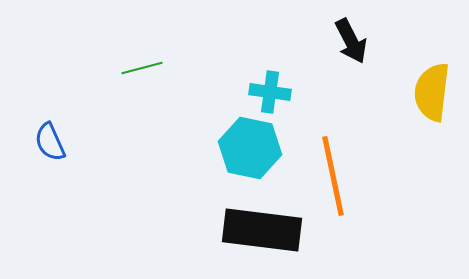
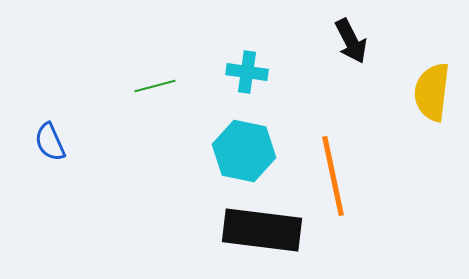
green line: moved 13 px right, 18 px down
cyan cross: moved 23 px left, 20 px up
cyan hexagon: moved 6 px left, 3 px down
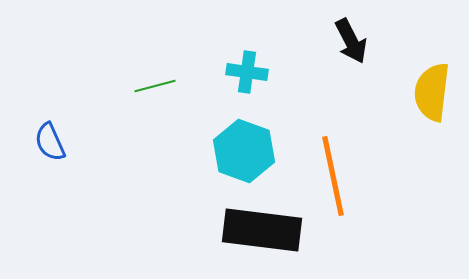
cyan hexagon: rotated 8 degrees clockwise
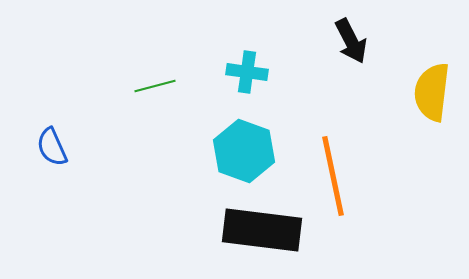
blue semicircle: moved 2 px right, 5 px down
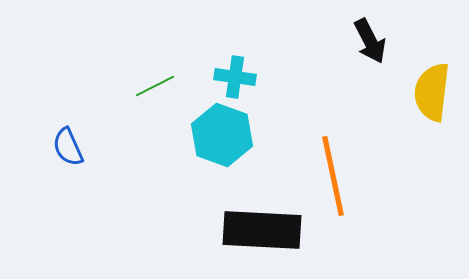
black arrow: moved 19 px right
cyan cross: moved 12 px left, 5 px down
green line: rotated 12 degrees counterclockwise
blue semicircle: moved 16 px right
cyan hexagon: moved 22 px left, 16 px up
black rectangle: rotated 4 degrees counterclockwise
